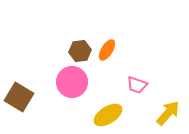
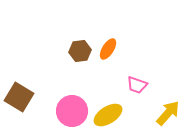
orange ellipse: moved 1 px right, 1 px up
pink circle: moved 29 px down
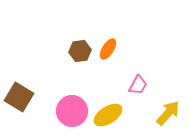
pink trapezoid: moved 1 px right; rotated 80 degrees counterclockwise
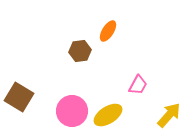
orange ellipse: moved 18 px up
yellow arrow: moved 1 px right, 2 px down
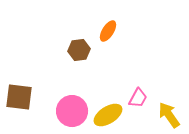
brown hexagon: moved 1 px left, 1 px up
pink trapezoid: moved 13 px down
brown square: rotated 24 degrees counterclockwise
yellow arrow: rotated 76 degrees counterclockwise
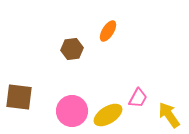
brown hexagon: moved 7 px left, 1 px up
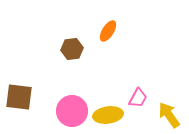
yellow ellipse: rotated 24 degrees clockwise
